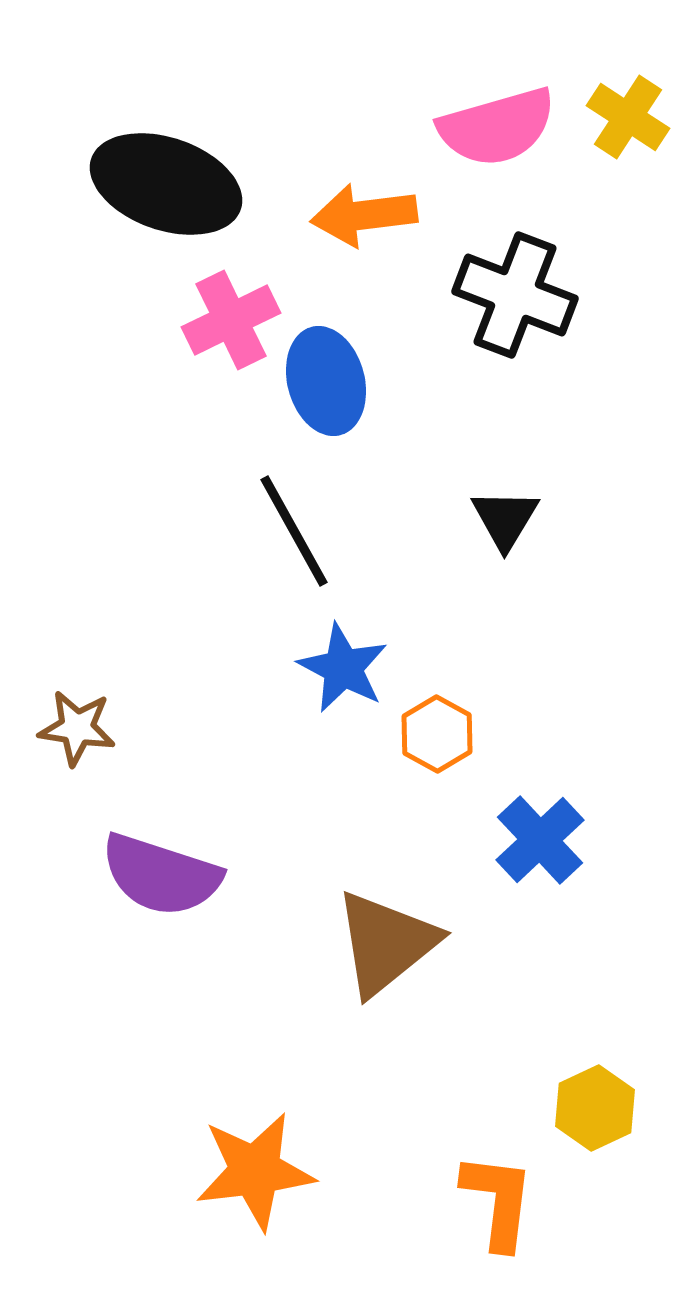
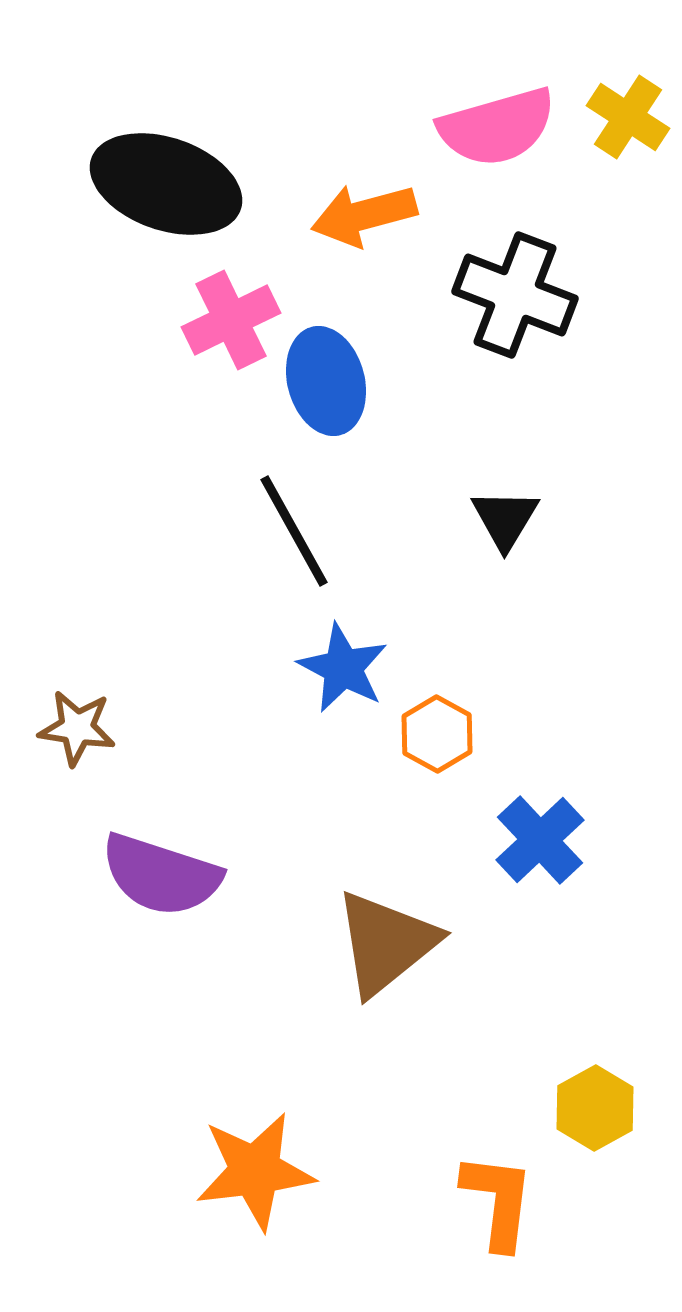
orange arrow: rotated 8 degrees counterclockwise
yellow hexagon: rotated 4 degrees counterclockwise
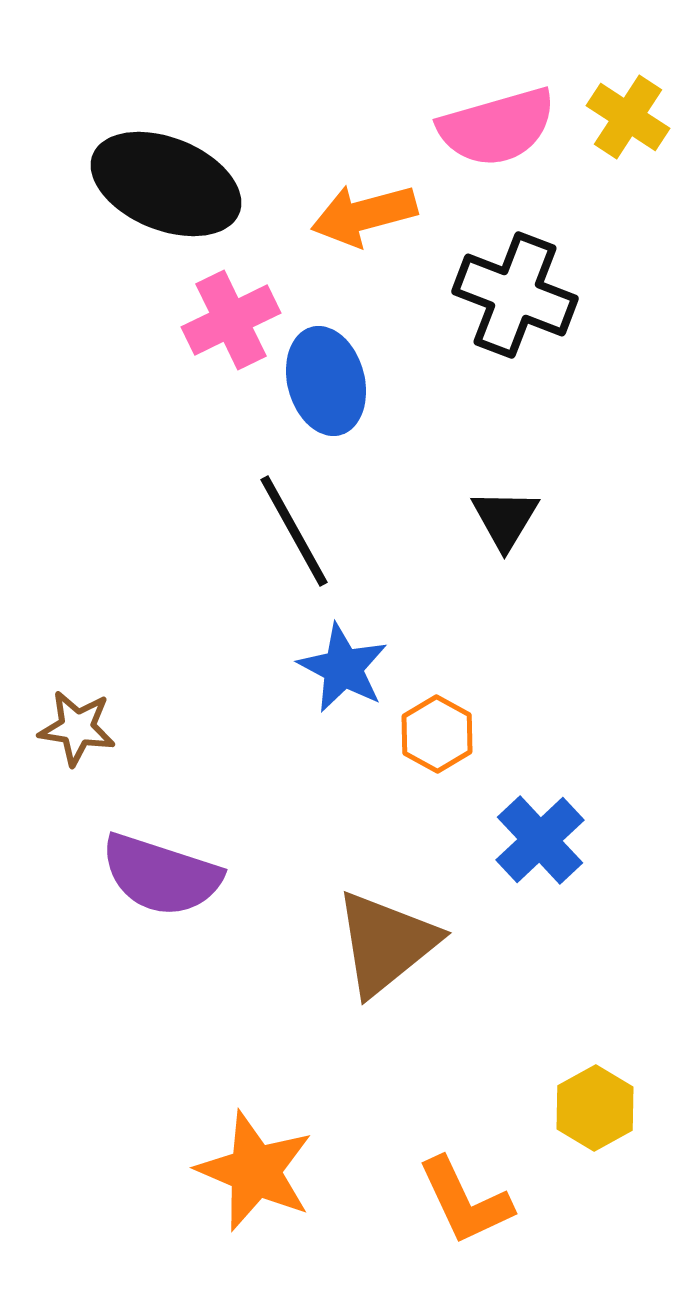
black ellipse: rotated 3 degrees clockwise
orange star: rotated 30 degrees clockwise
orange L-shape: moved 33 px left; rotated 148 degrees clockwise
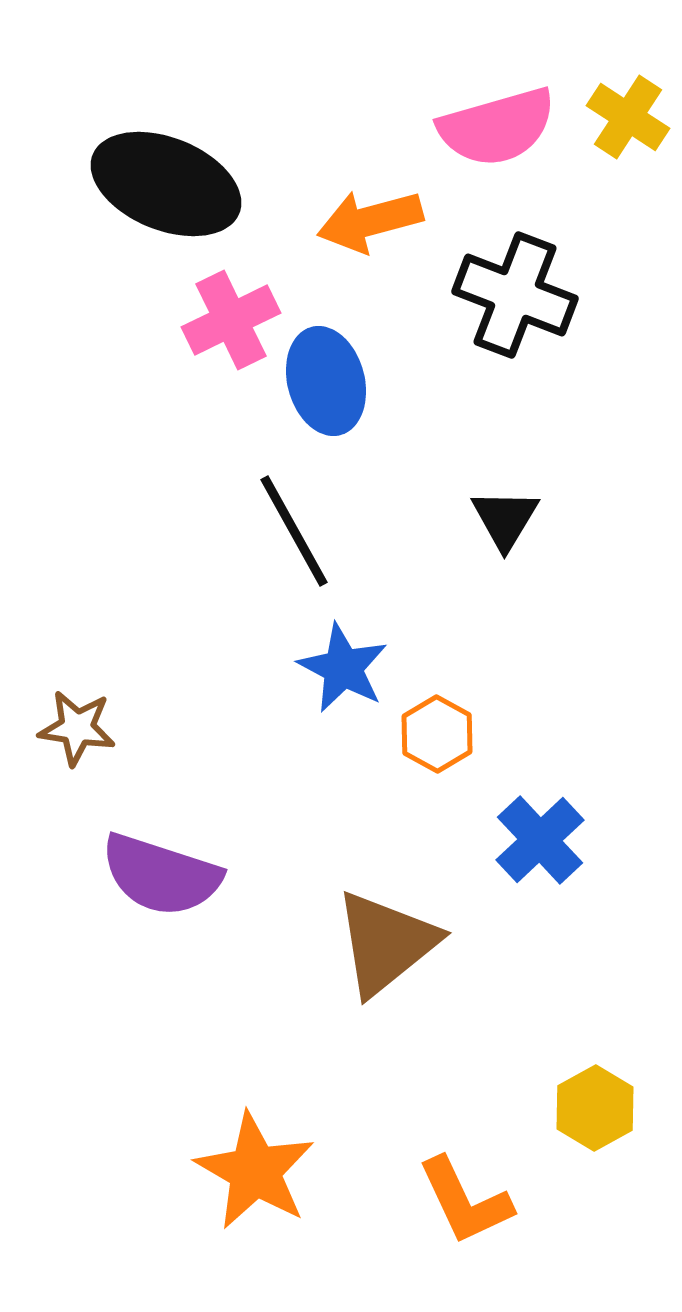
orange arrow: moved 6 px right, 6 px down
orange star: rotated 7 degrees clockwise
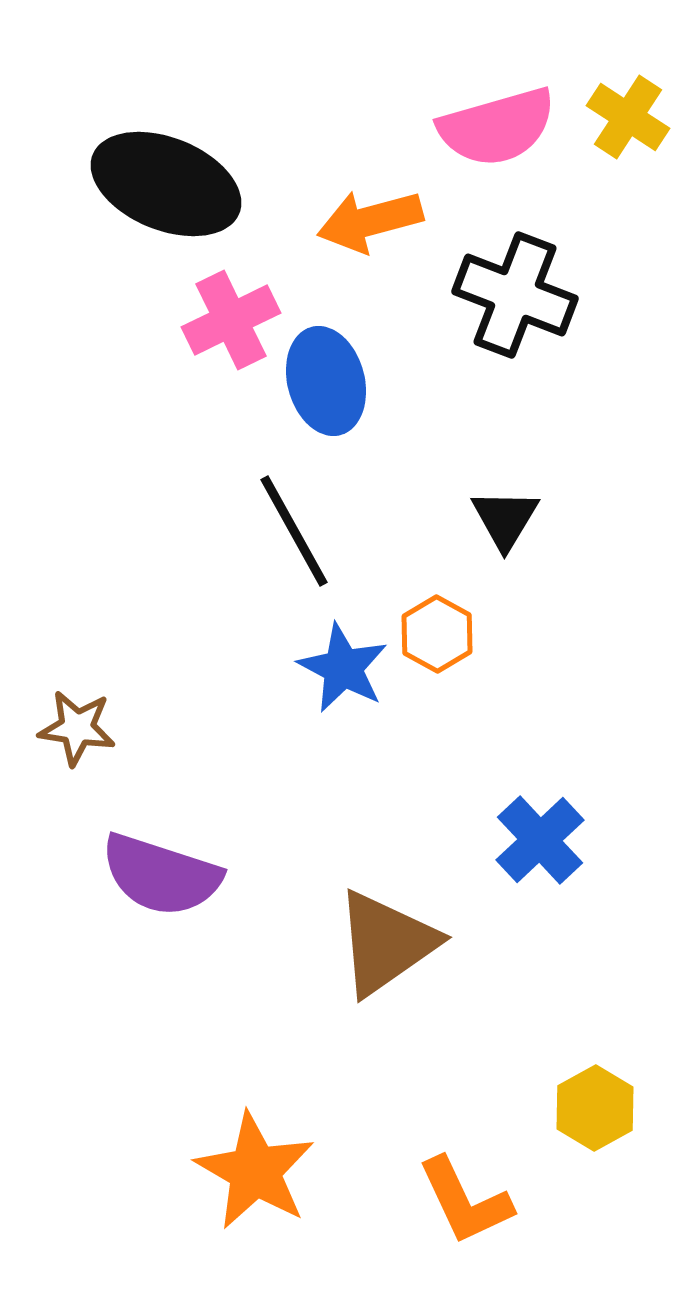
orange hexagon: moved 100 px up
brown triangle: rotated 4 degrees clockwise
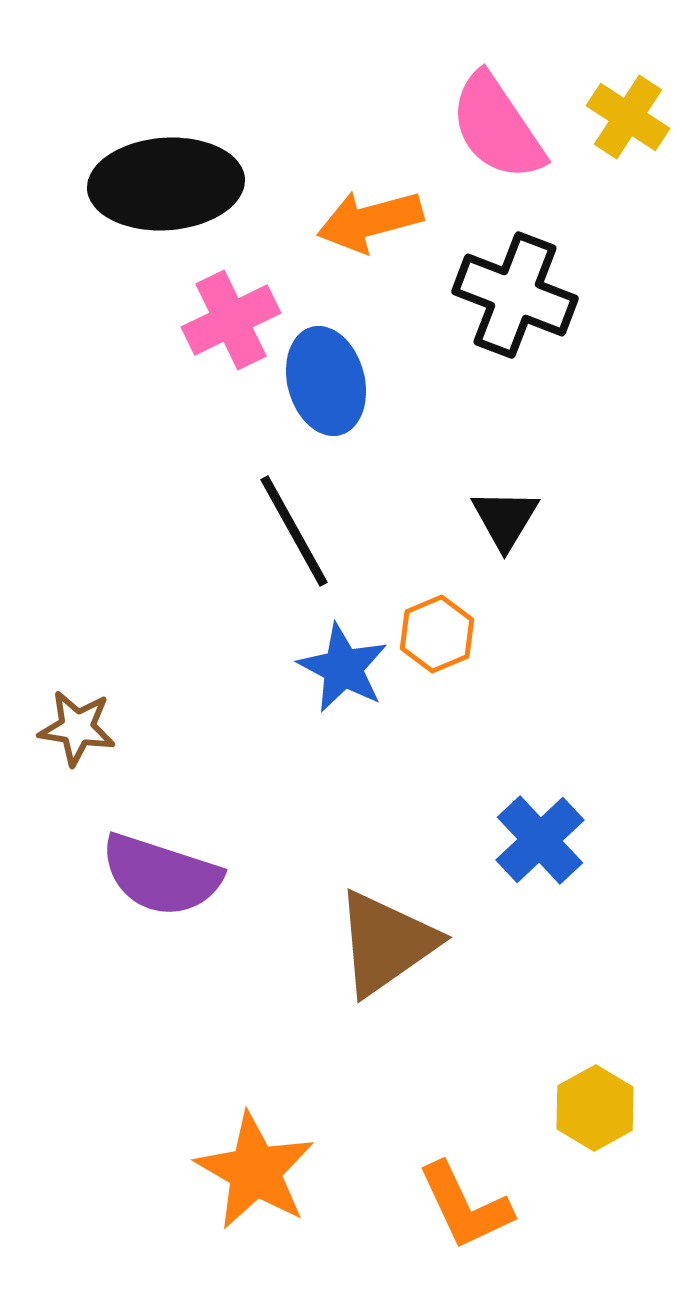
pink semicircle: rotated 72 degrees clockwise
black ellipse: rotated 26 degrees counterclockwise
orange hexagon: rotated 8 degrees clockwise
orange L-shape: moved 5 px down
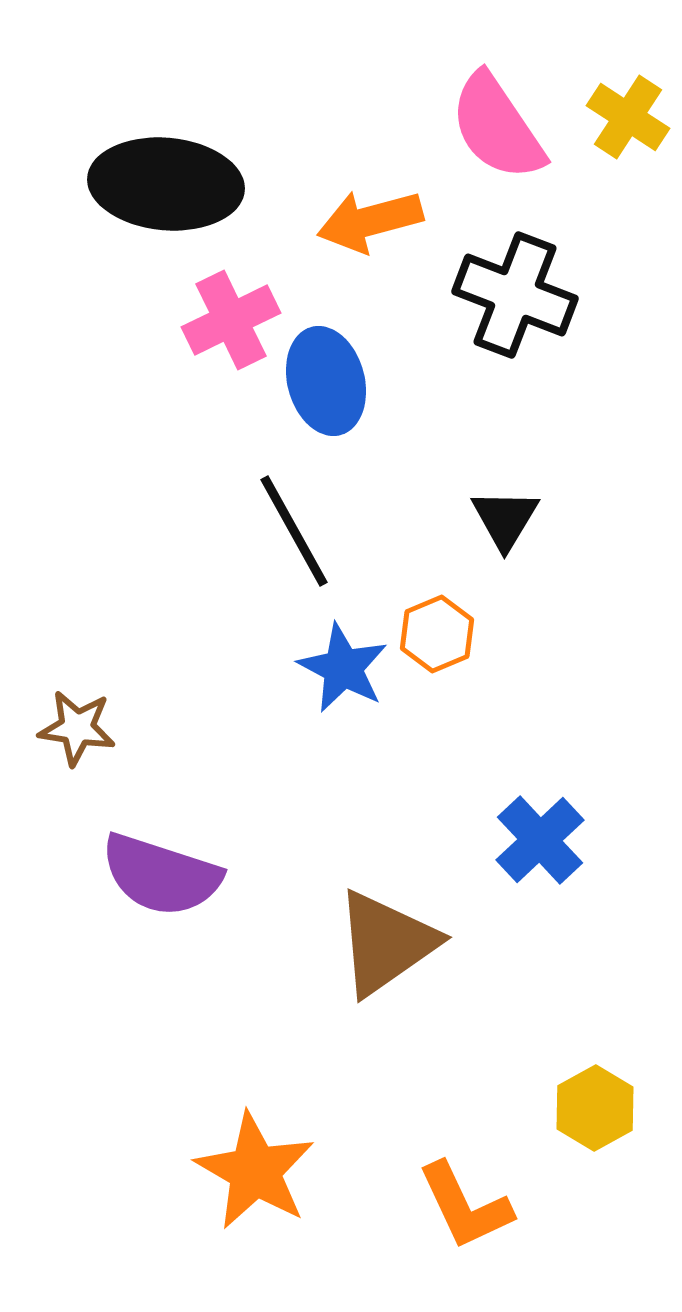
black ellipse: rotated 9 degrees clockwise
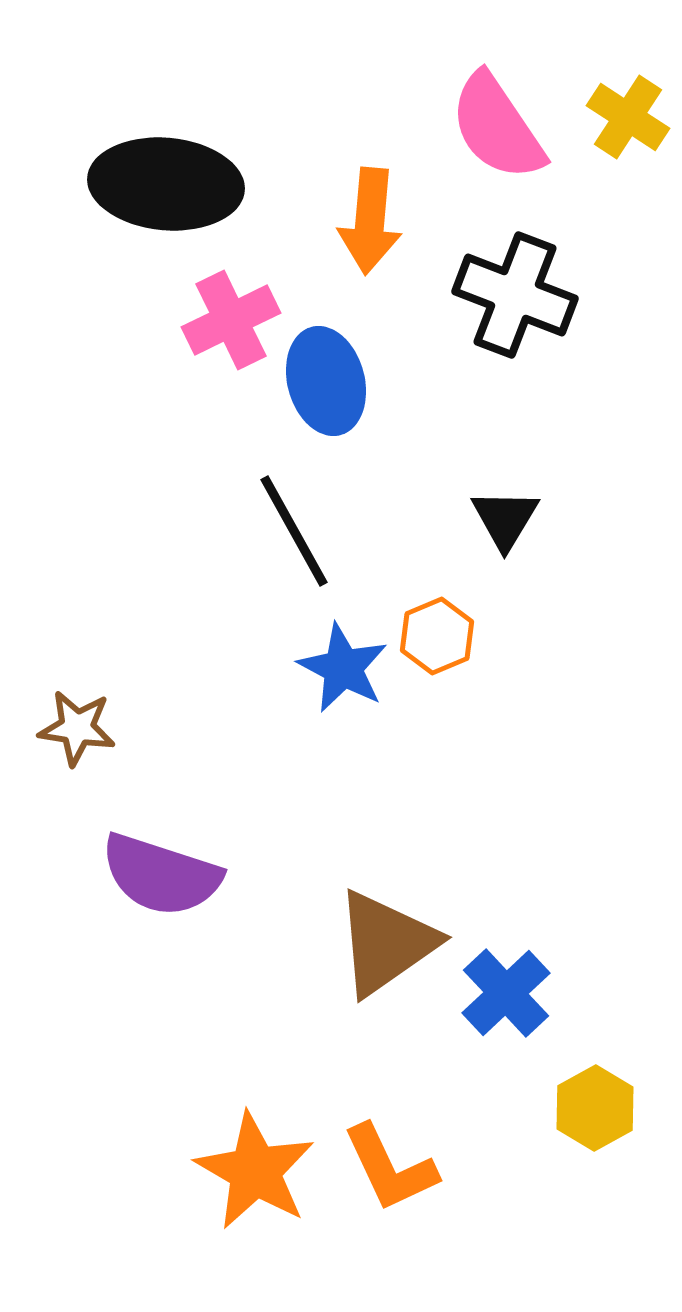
orange arrow: rotated 70 degrees counterclockwise
orange hexagon: moved 2 px down
blue cross: moved 34 px left, 153 px down
orange L-shape: moved 75 px left, 38 px up
